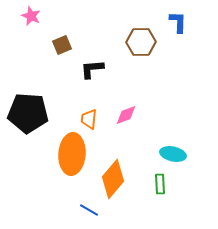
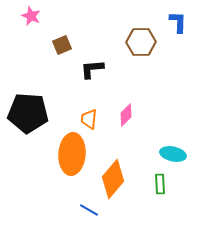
pink diamond: rotated 25 degrees counterclockwise
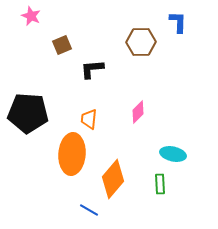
pink diamond: moved 12 px right, 3 px up
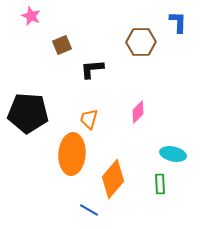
orange trapezoid: rotated 10 degrees clockwise
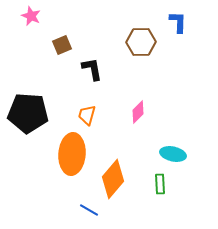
black L-shape: rotated 85 degrees clockwise
orange trapezoid: moved 2 px left, 4 px up
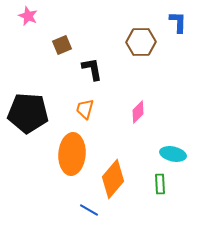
pink star: moved 3 px left
orange trapezoid: moved 2 px left, 6 px up
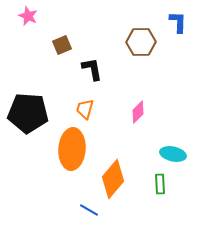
orange ellipse: moved 5 px up
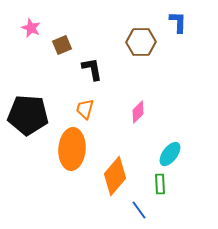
pink star: moved 3 px right, 12 px down
black pentagon: moved 2 px down
cyan ellipse: moved 3 px left; rotated 65 degrees counterclockwise
orange diamond: moved 2 px right, 3 px up
blue line: moved 50 px right; rotated 24 degrees clockwise
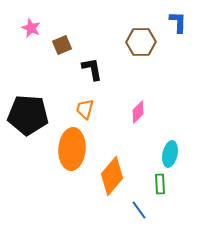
cyan ellipse: rotated 25 degrees counterclockwise
orange diamond: moved 3 px left
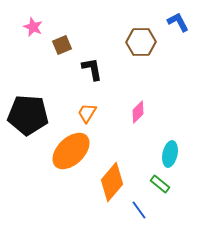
blue L-shape: rotated 30 degrees counterclockwise
pink star: moved 2 px right, 1 px up
orange trapezoid: moved 2 px right, 4 px down; rotated 15 degrees clockwise
orange ellipse: moved 1 px left, 2 px down; rotated 42 degrees clockwise
orange diamond: moved 6 px down
green rectangle: rotated 48 degrees counterclockwise
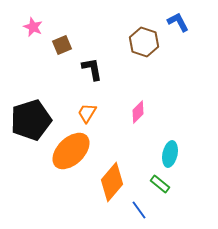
brown hexagon: moved 3 px right; rotated 20 degrees clockwise
black pentagon: moved 3 px right, 5 px down; rotated 21 degrees counterclockwise
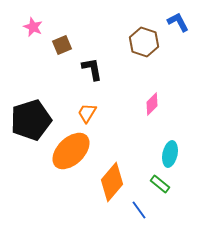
pink diamond: moved 14 px right, 8 px up
